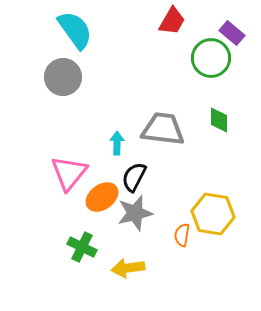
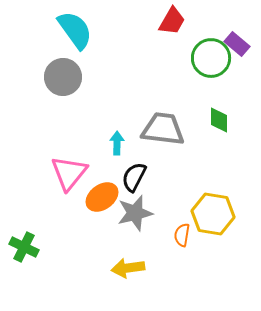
purple rectangle: moved 5 px right, 11 px down
green cross: moved 58 px left
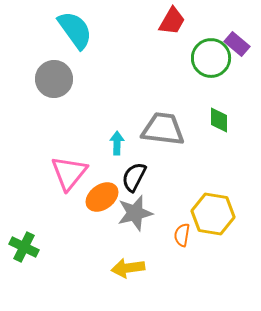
gray circle: moved 9 px left, 2 px down
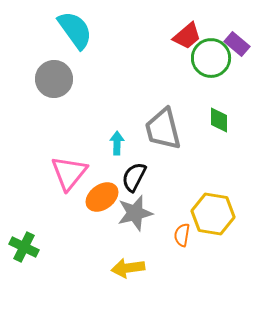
red trapezoid: moved 15 px right, 15 px down; rotated 20 degrees clockwise
gray trapezoid: rotated 111 degrees counterclockwise
